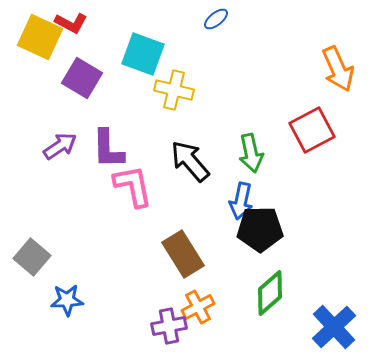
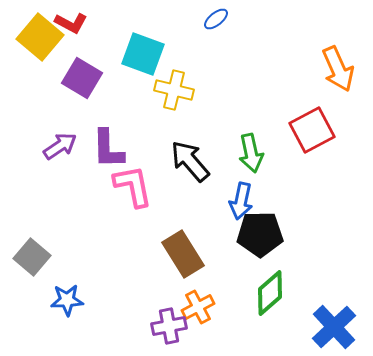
yellow square: rotated 15 degrees clockwise
black pentagon: moved 5 px down
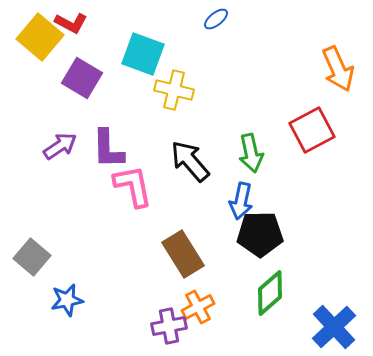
blue star: rotated 8 degrees counterclockwise
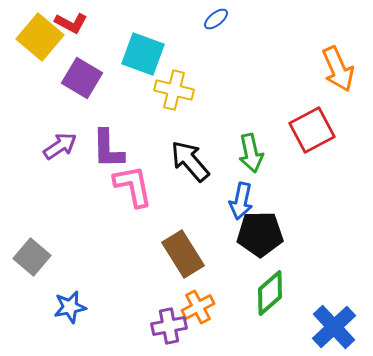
blue star: moved 3 px right, 7 px down
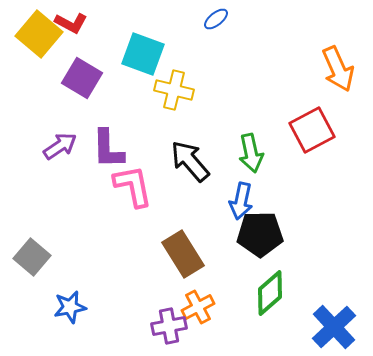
yellow square: moved 1 px left, 3 px up
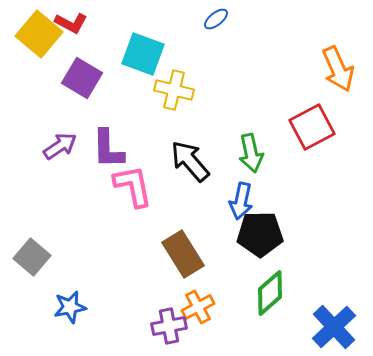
red square: moved 3 px up
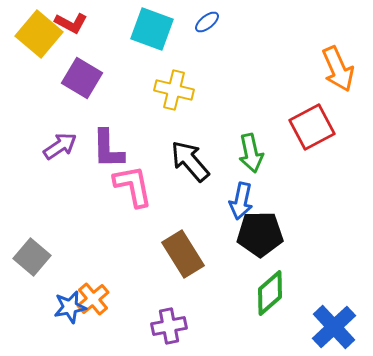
blue ellipse: moved 9 px left, 3 px down
cyan square: moved 9 px right, 25 px up
orange cross: moved 105 px left, 8 px up; rotated 12 degrees counterclockwise
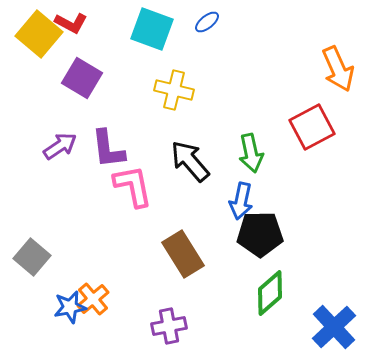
purple L-shape: rotated 6 degrees counterclockwise
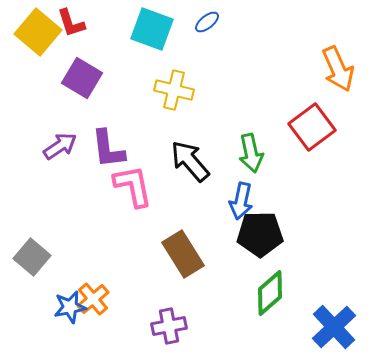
red L-shape: rotated 44 degrees clockwise
yellow square: moved 1 px left, 2 px up
red square: rotated 9 degrees counterclockwise
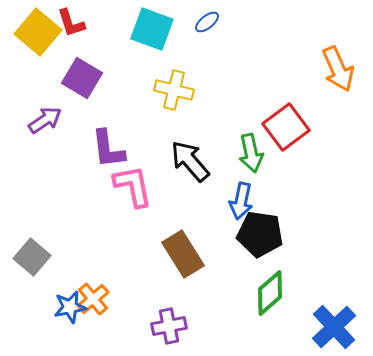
red square: moved 26 px left
purple arrow: moved 15 px left, 26 px up
black pentagon: rotated 9 degrees clockwise
